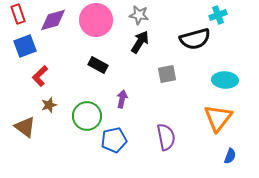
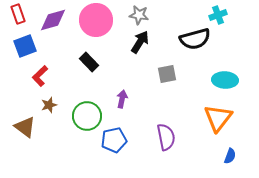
black rectangle: moved 9 px left, 3 px up; rotated 18 degrees clockwise
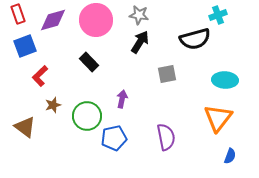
brown star: moved 4 px right
blue pentagon: moved 2 px up
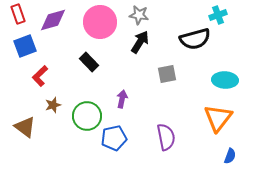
pink circle: moved 4 px right, 2 px down
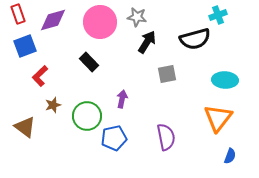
gray star: moved 2 px left, 2 px down
black arrow: moved 7 px right
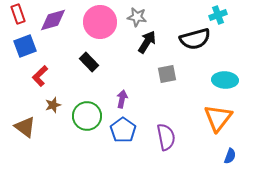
blue pentagon: moved 9 px right, 8 px up; rotated 25 degrees counterclockwise
